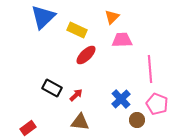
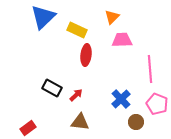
red ellipse: rotated 40 degrees counterclockwise
brown circle: moved 1 px left, 2 px down
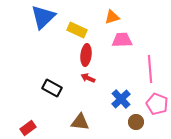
orange triangle: rotated 28 degrees clockwise
red arrow: moved 12 px right, 17 px up; rotated 112 degrees counterclockwise
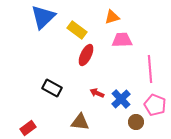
yellow rectangle: rotated 12 degrees clockwise
red ellipse: rotated 20 degrees clockwise
red arrow: moved 9 px right, 15 px down
pink pentagon: moved 2 px left, 1 px down
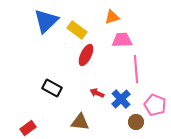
blue triangle: moved 3 px right, 4 px down
pink line: moved 14 px left
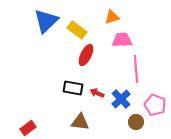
black rectangle: moved 21 px right; rotated 18 degrees counterclockwise
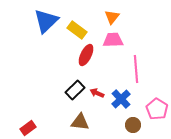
orange triangle: rotated 35 degrees counterclockwise
pink trapezoid: moved 9 px left
black rectangle: moved 2 px right, 2 px down; rotated 54 degrees counterclockwise
pink pentagon: moved 2 px right, 4 px down; rotated 10 degrees clockwise
brown circle: moved 3 px left, 3 px down
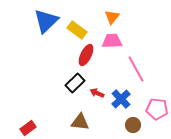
pink trapezoid: moved 1 px left, 1 px down
pink line: rotated 24 degrees counterclockwise
black rectangle: moved 7 px up
pink pentagon: rotated 25 degrees counterclockwise
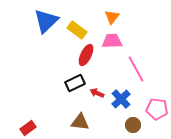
black rectangle: rotated 18 degrees clockwise
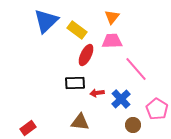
pink line: rotated 12 degrees counterclockwise
black rectangle: rotated 24 degrees clockwise
red arrow: rotated 32 degrees counterclockwise
pink pentagon: rotated 25 degrees clockwise
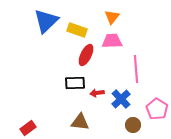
yellow rectangle: rotated 18 degrees counterclockwise
pink line: rotated 36 degrees clockwise
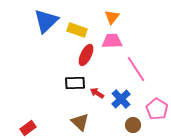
pink line: rotated 28 degrees counterclockwise
red arrow: rotated 40 degrees clockwise
brown triangle: rotated 36 degrees clockwise
